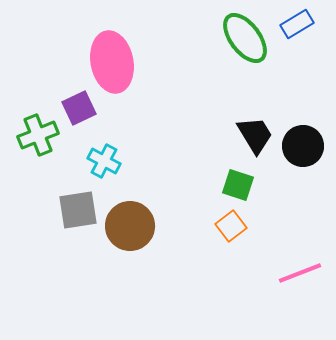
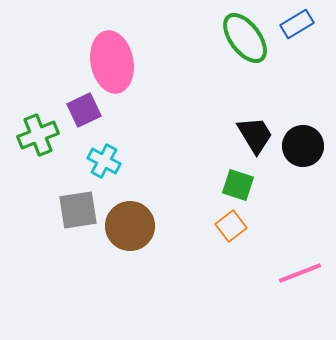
purple square: moved 5 px right, 2 px down
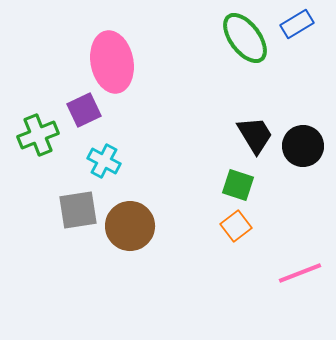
orange square: moved 5 px right
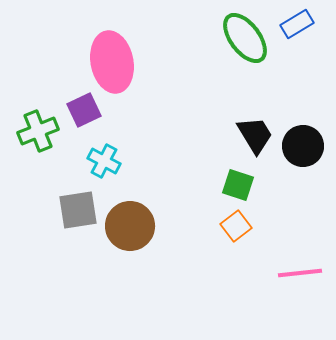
green cross: moved 4 px up
pink line: rotated 15 degrees clockwise
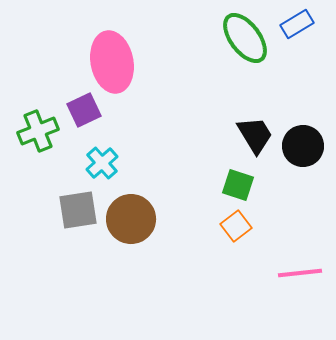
cyan cross: moved 2 px left, 2 px down; rotated 20 degrees clockwise
brown circle: moved 1 px right, 7 px up
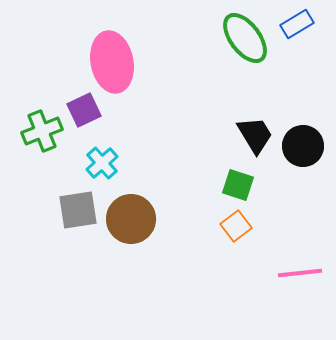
green cross: moved 4 px right
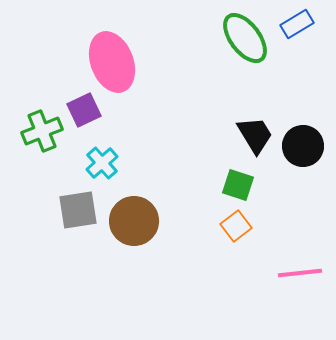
pink ellipse: rotated 10 degrees counterclockwise
brown circle: moved 3 px right, 2 px down
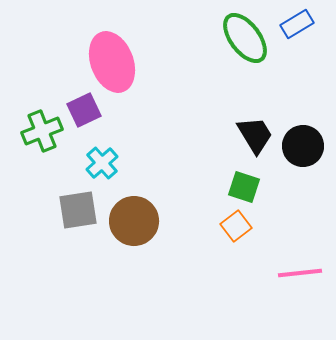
green square: moved 6 px right, 2 px down
